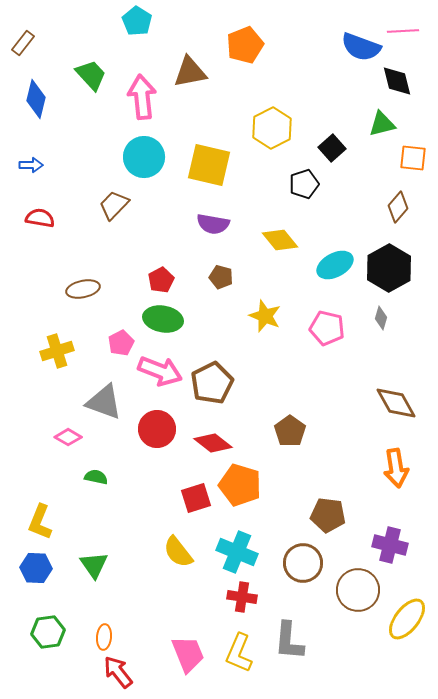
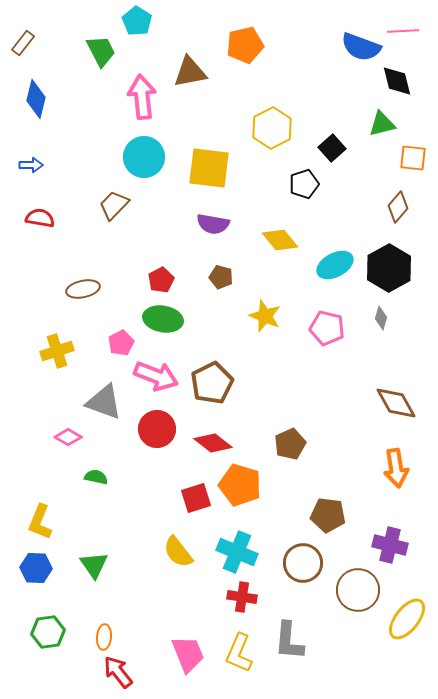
orange pentagon at (245, 45): rotated 9 degrees clockwise
green trapezoid at (91, 75): moved 10 px right, 24 px up; rotated 16 degrees clockwise
yellow square at (209, 165): moved 3 px down; rotated 6 degrees counterclockwise
pink arrow at (160, 371): moved 4 px left, 5 px down
brown pentagon at (290, 431): moved 13 px down; rotated 12 degrees clockwise
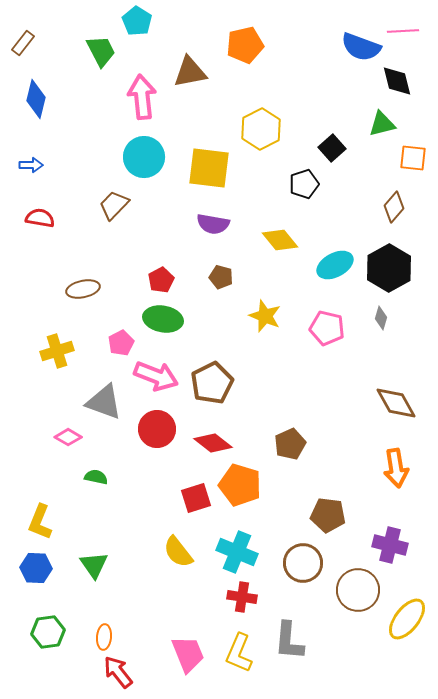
yellow hexagon at (272, 128): moved 11 px left, 1 px down
brown diamond at (398, 207): moved 4 px left
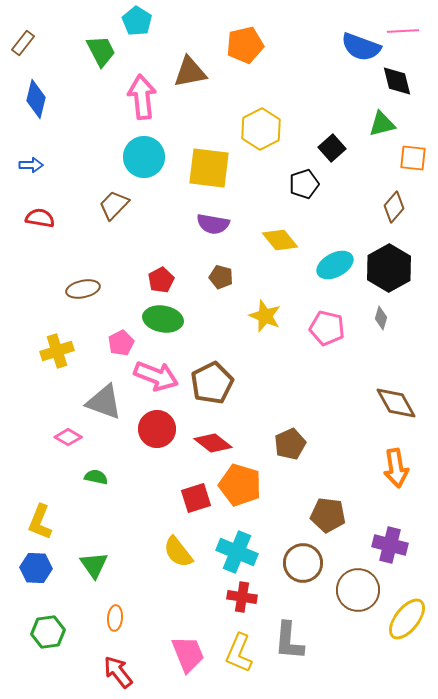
orange ellipse at (104, 637): moved 11 px right, 19 px up
